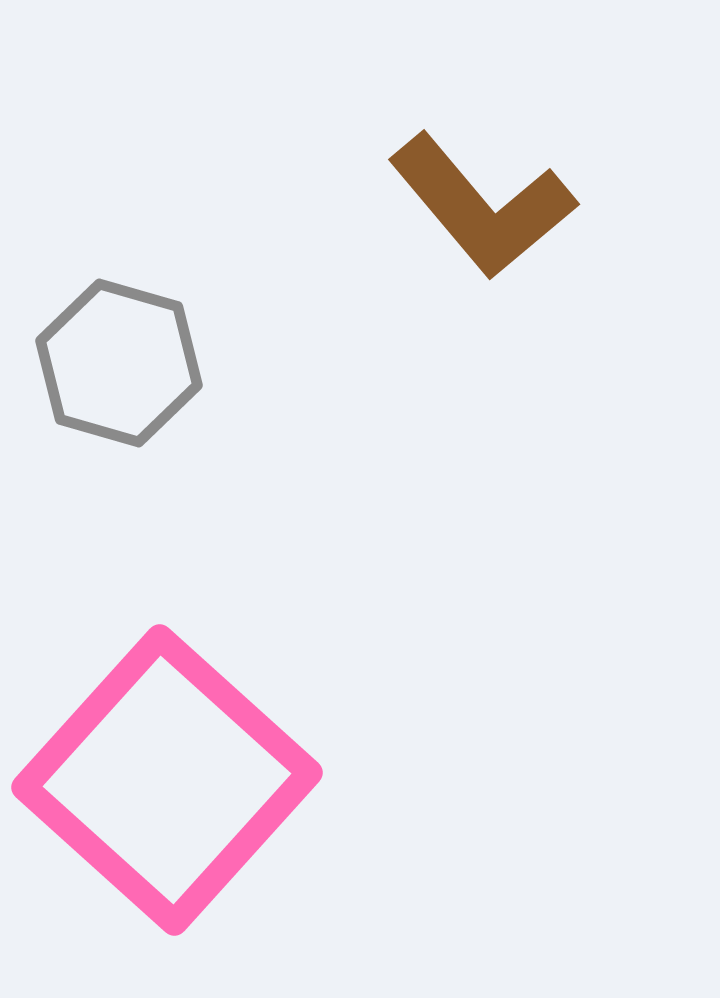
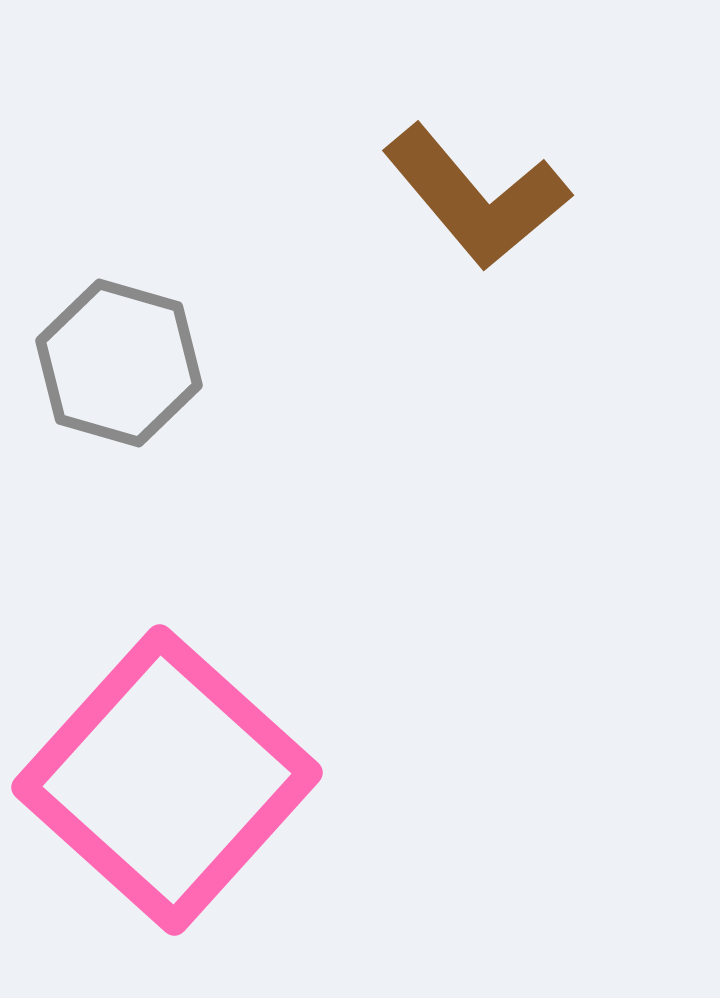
brown L-shape: moved 6 px left, 9 px up
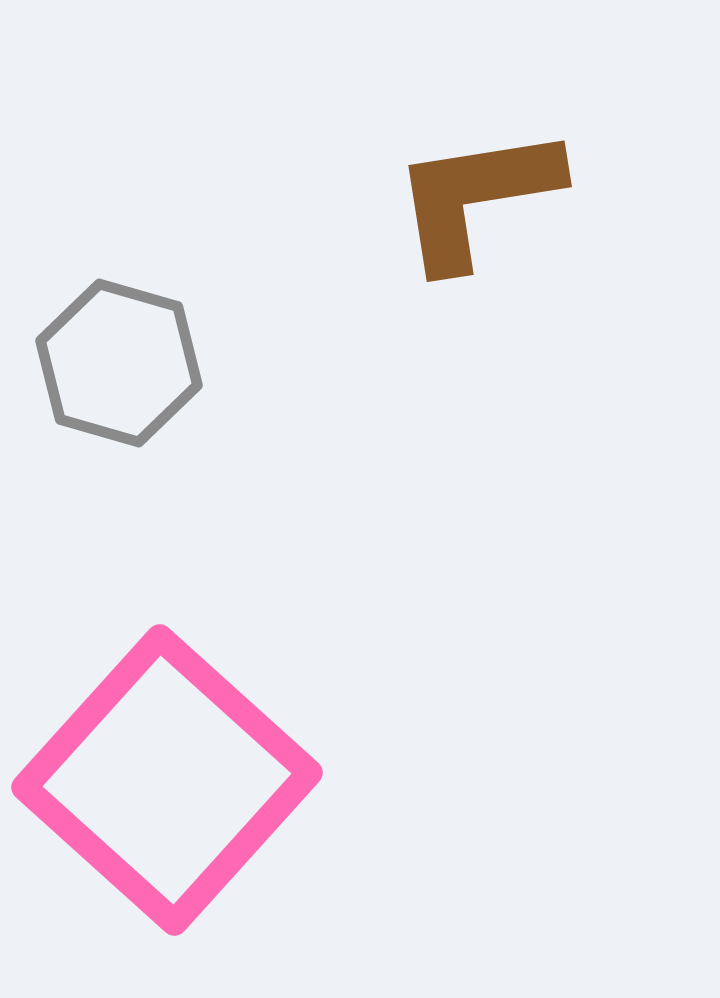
brown L-shape: rotated 121 degrees clockwise
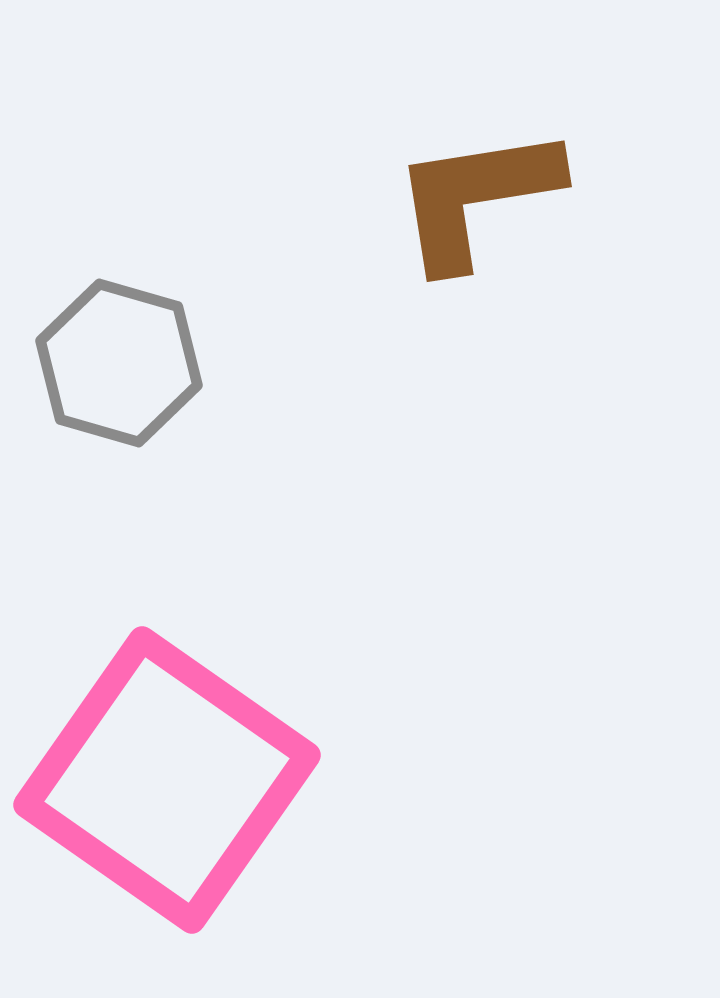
pink square: rotated 7 degrees counterclockwise
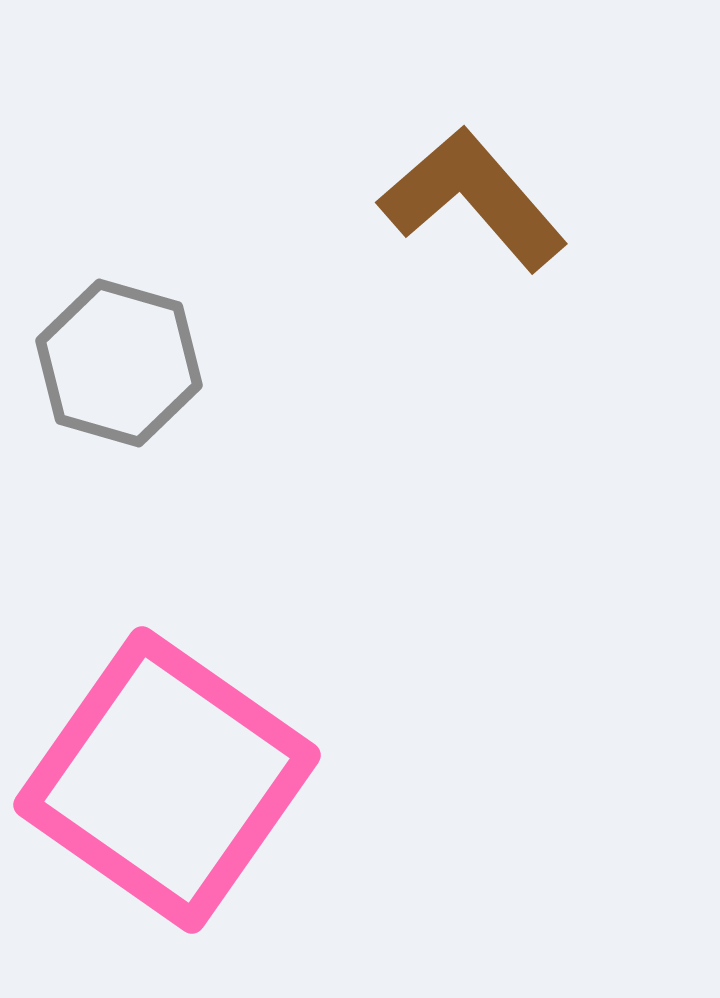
brown L-shape: moved 3 px left, 2 px down; rotated 58 degrees clockwise
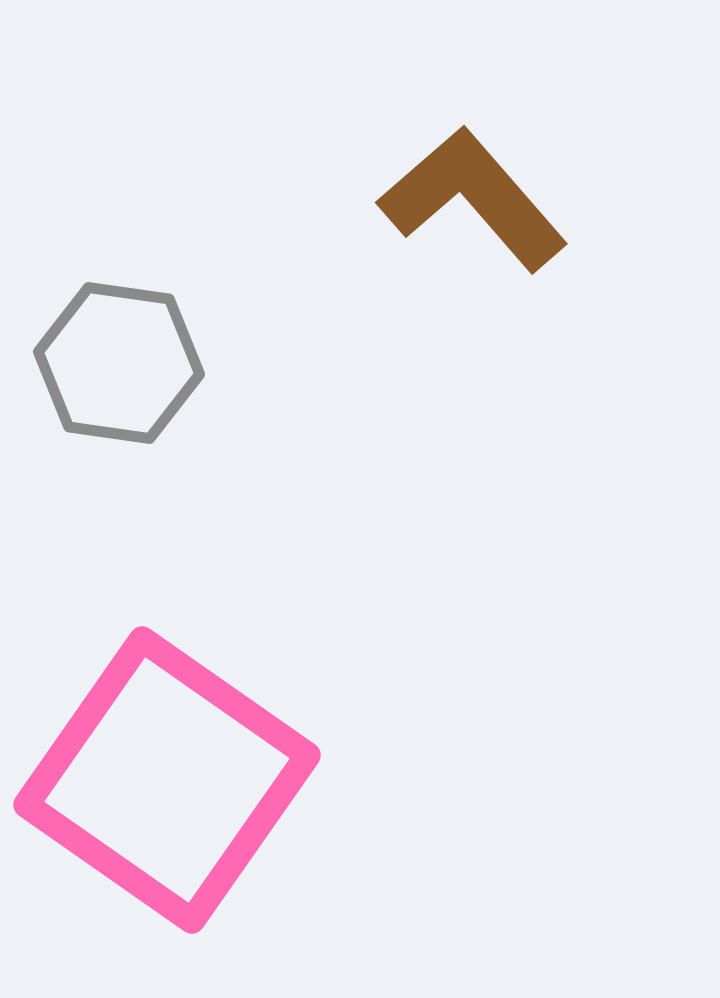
gray hexagon: rotated 8 degrees counterclockwise
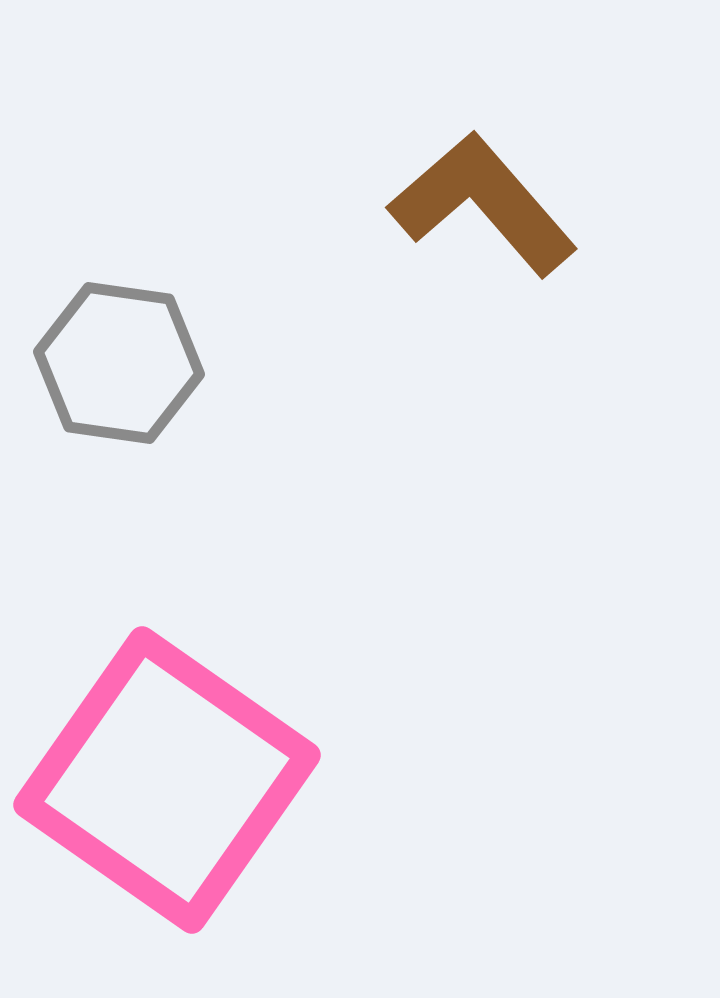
brown L-shape: moved 10 px right, 5 px down
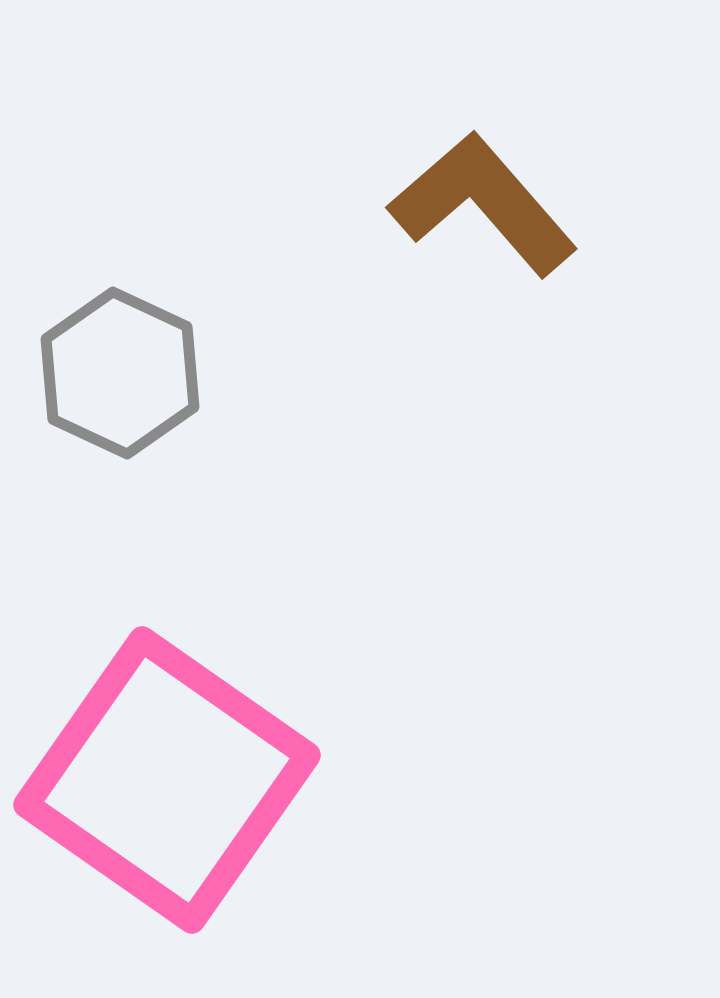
gray hexagon: moved 1 px right, 10 px down; rotated 17 degrees clockwise
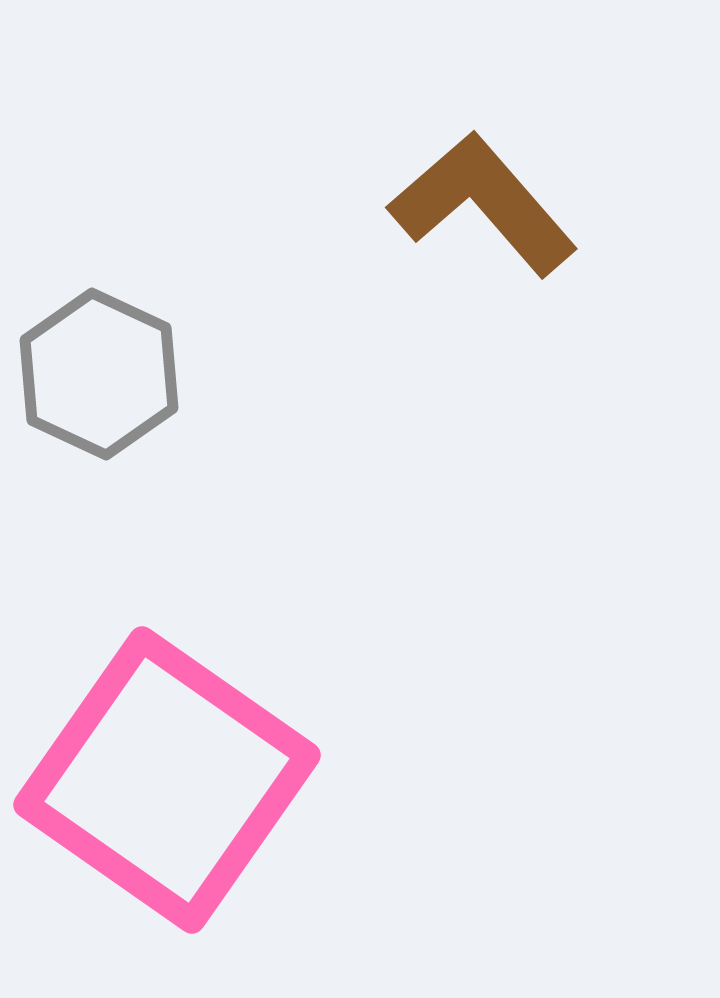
gray hexagon: moved 21 px left, 1 px down
